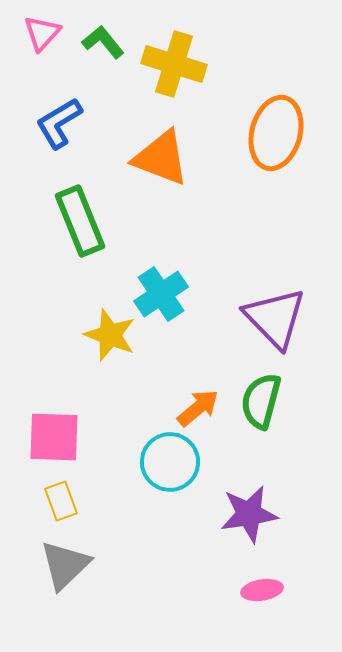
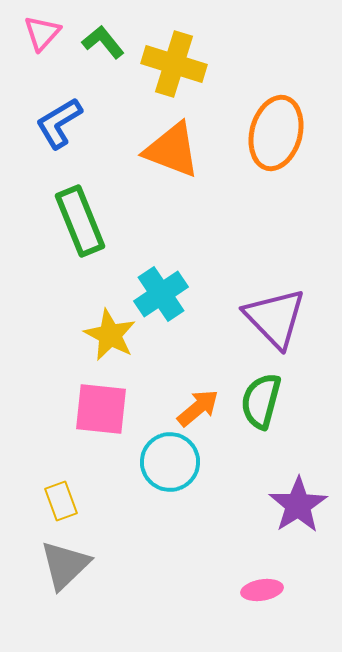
orange triangle: moved 11 px right, 8 px up
yellow star: rotated 6 degrees clockwise
pink square: moved 47 px right, 28 px up; rotated 4 degrees clockwise
purple star: moved 49 px right, 9 px up; rotated 24 degrees counterclockwise
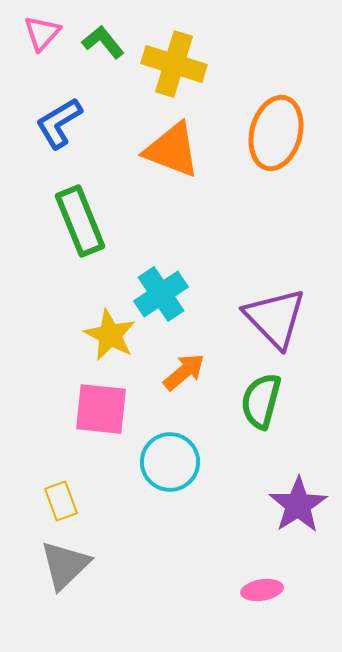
orange arrow: moved 14 px left, 36 px up
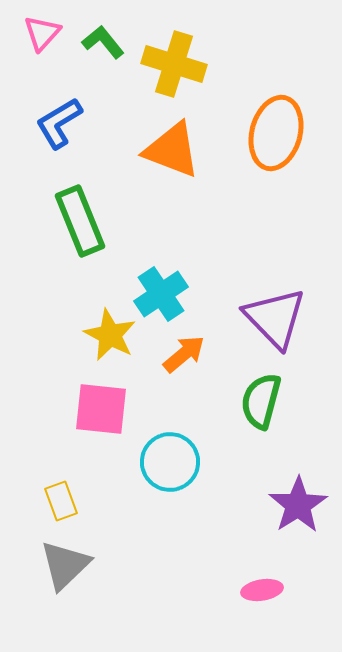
orange arrow: moved 18 px up
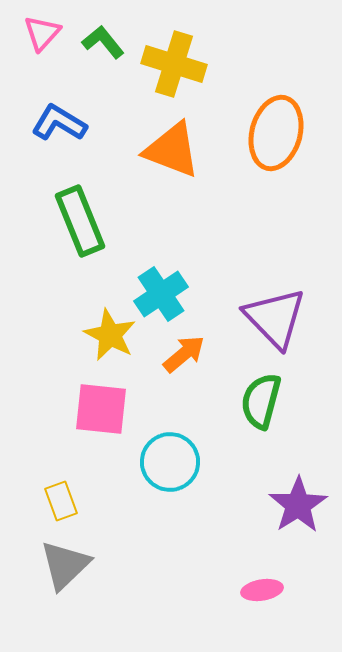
blue L-shape: rotated 62 degrees clockwise
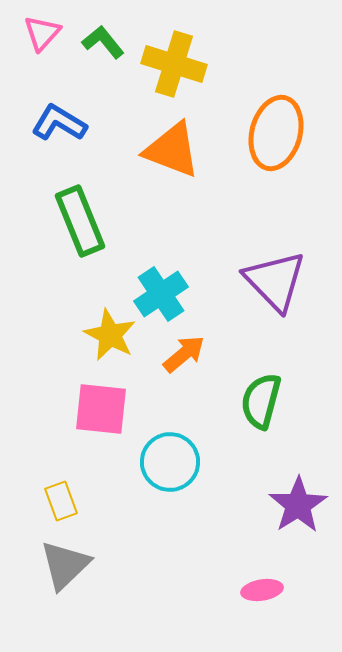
purple triangle: moved 37 px up
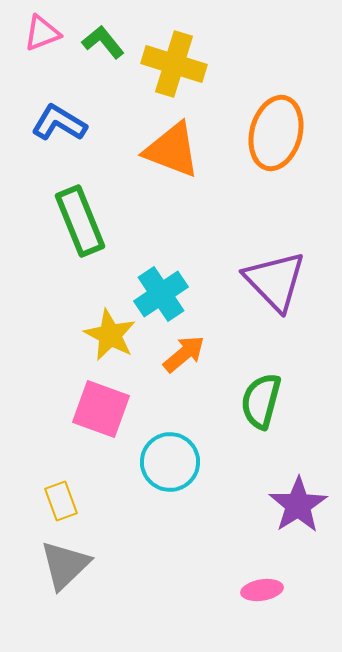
pink triangle: rotated 27 degrees clockwise
pink square: rotated 14 degrees clockwise
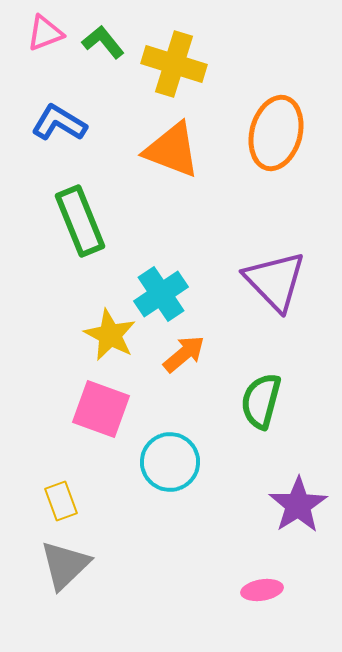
pink triangle: moved 3 px right
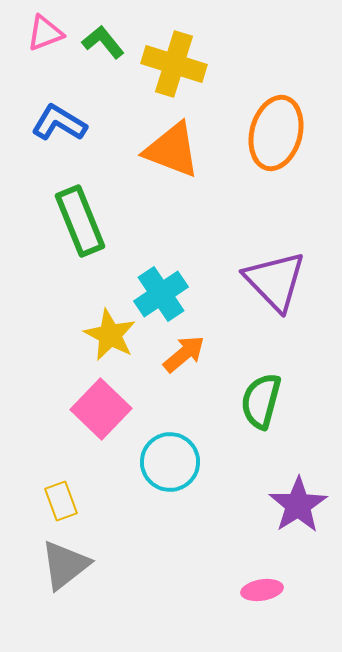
pink square: rotated 24 degrees clockwise
gray triangle: rotated 6 degrees clockwise
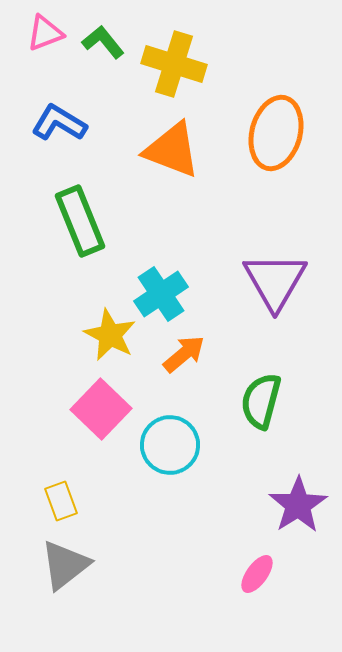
purple triangle: rotated 14 degrees clockwise
cyan circle: moved 17 px up
pink ellipse: moved 5 px left, 16 px up; rotated 45 degrees counterclockwise
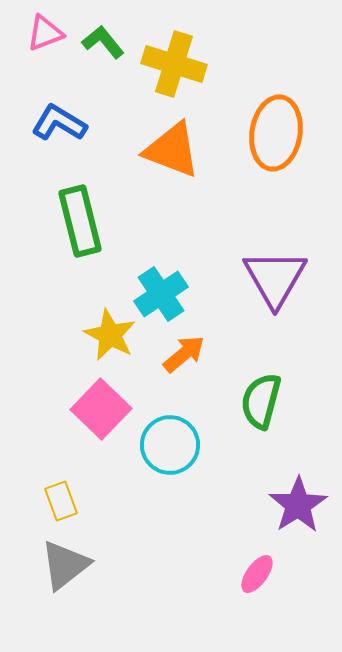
orange ellipse: rotated 6 degrees counterclockwise
green rectangle: rotated 8 degrees clockwise
purple triangle: moved 3 px up
